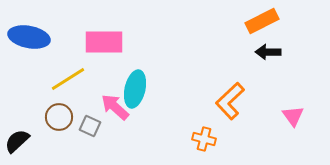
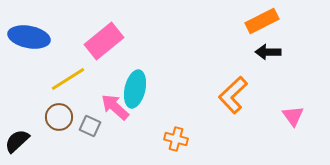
pink rectangle: moved 1 px up; rotated 39 degrees counterclockwise
orange L-shape: moved 3 px right, 6 px up
orange cross: moved 28 px left
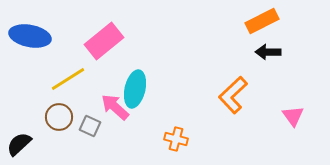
blue ellipse: moved 1 px right, 1 px up
black semicircle: moved 2 px right, 3 px down
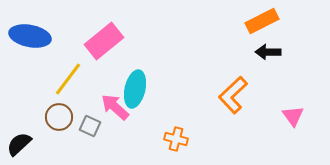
yellow line: rotated 21 degrees counterclockwise
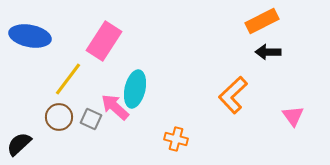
pink rectangle: rotated 18 degrees counterclockwise
gray square: moved 1 px right, 7 px up
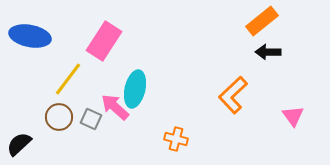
orange rectangle: rotated 12 degrees counterclockwise
